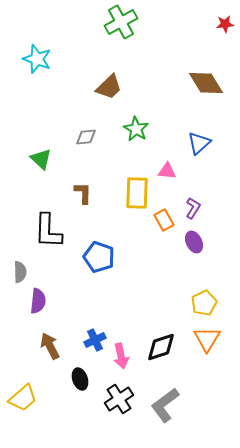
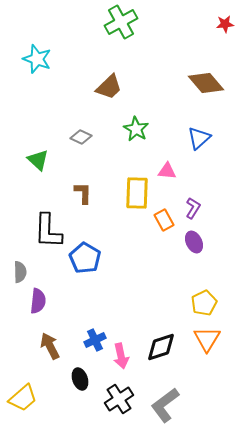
brown diamond: rotated 9 degrees counterclockwise
gray diamond: moved 5 px left; rotated 30 degrees clockwise
blue triangle: moved 5 px up
green triangle: moved 3 px left, 1 px down
blue pentagon: moved 14 px left, 1 px down; rotated 12 degrees clockwise
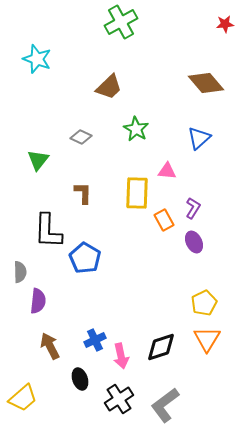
green triangle: rotated 25 degrees clockwise
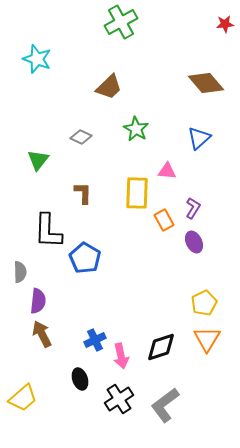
brown arrow: moved 8 px left, 12 px up
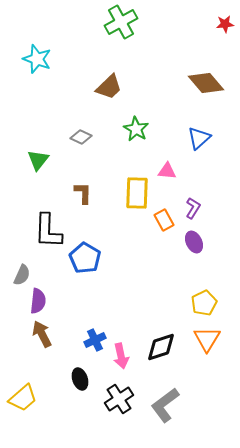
gray semicircle: moved 2 px right, 3 px down; rotated 25 degrees clockwise
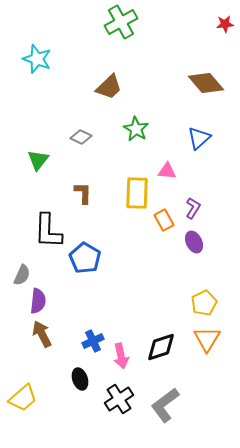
blue cross: moved 2 px left, 1 px down
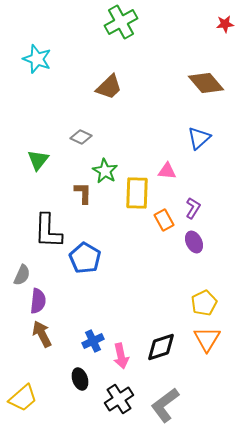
green star: moved 31 px left, 42 px down
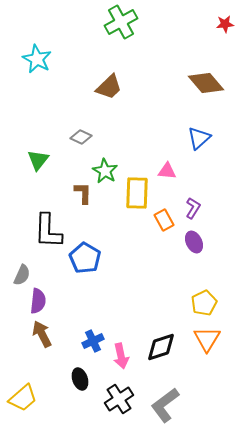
cyan star: rotated 8 degrees clockwise
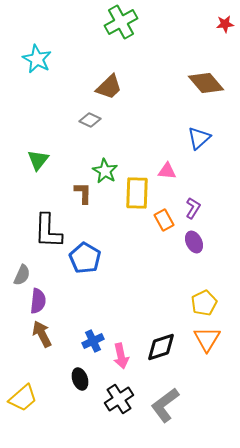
gray diamond: moved 9 px right, 17 px up
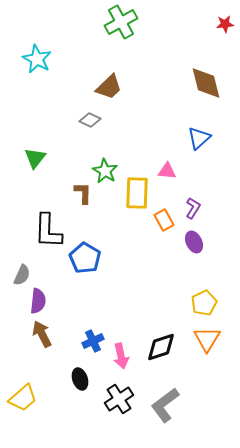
brown diamond: rotated 27 degrees clockwise
green triangle: moved 3 px left, 2 px up
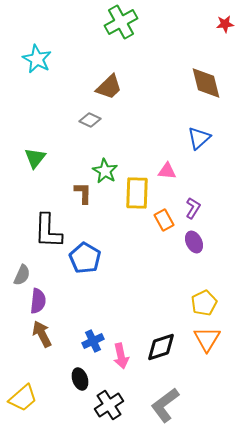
black cross: moved 10 px left, 6 px down
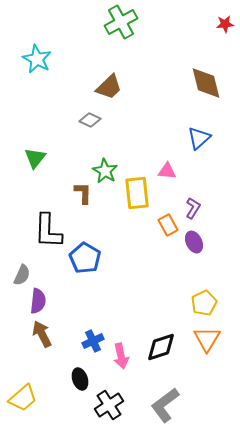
yellow rectangle: rotated 8 degrees counterclockwise
orange rectangle: moved 4 px right, 5 px down
